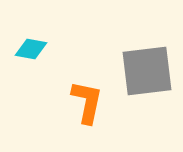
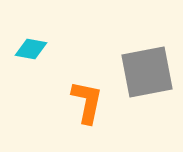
gray square: moved 1 px down; rotated 4 degrees counterclockwise
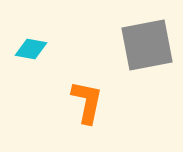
gray square: moved 27 px up
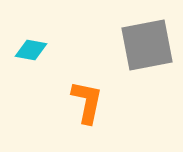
cyan diamond: moved 1 px down
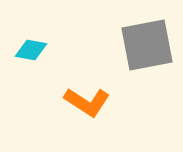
orange L-shape: rotated 111 degrees clockwise
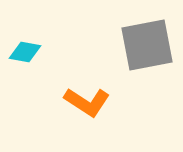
cyan diamond: moved 6 px left, 2 px down
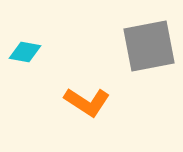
gray square: moved 2 px right, 1 px down
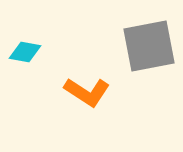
orange L-shape: moved 10 px up
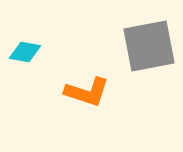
orange L-shape: rotated 15 degrees counterclockwise
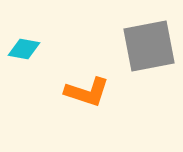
cyan diamond: moved 1 px left, 3 px up
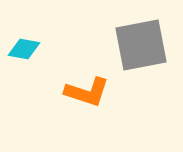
gray square: moved 8 px left, 1 px up
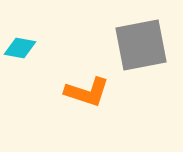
cyan diamond: moved 4 px left, 1 px up
